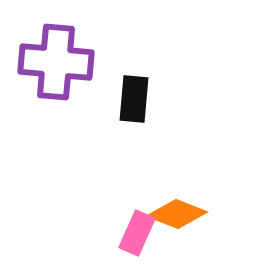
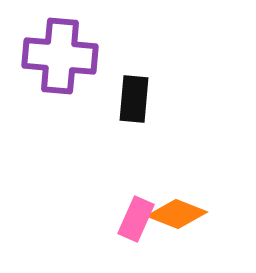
purple cross: moved 4 px right, 6 px up
pink rectangle: moved 1 px left, 14 px up
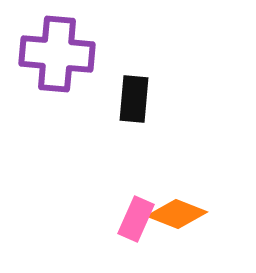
purple cross: moved 3 px left, 2 px up
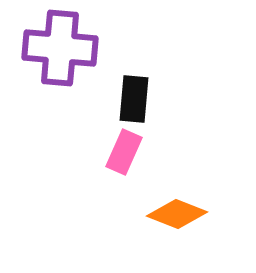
purple cross: moved 3 px right, 6 px up
pink rectangle: moved 12 px left, 67 px up
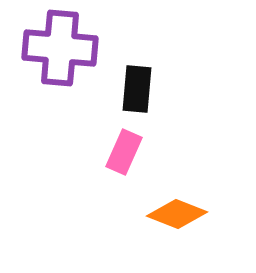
black rectangle: moved 3 px right, 10 px up
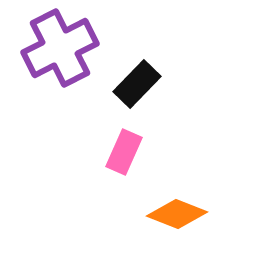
purple cross: rotated 32 degrees counterclockwise
black rectangle: moved 5 px up; rotated 39 degrees clockwise
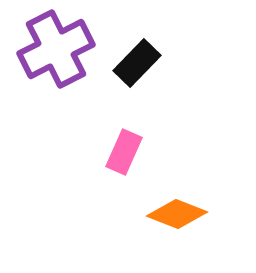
purple cross: moved 4 px left, 1 px down
black rectangle: moved 21 px up
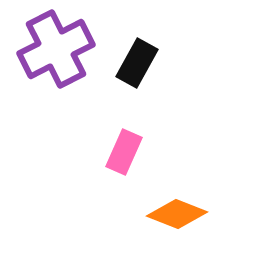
black rectangle: rotated 15 degrees counterclockwise
